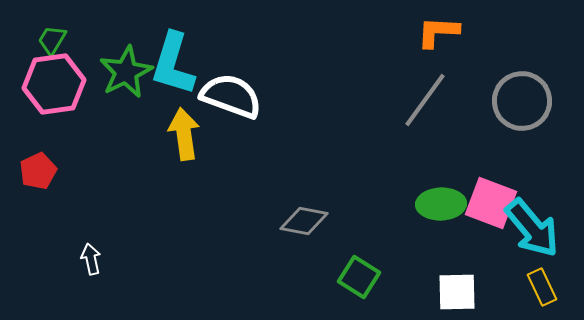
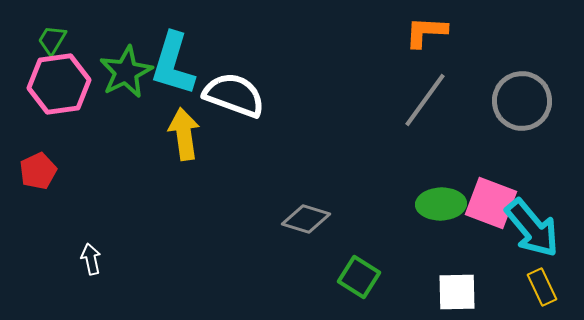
orange L-shape: moved 12 px left
pink hexagon: moved 5 px right
white semicircle: moved 3 px right, 1 px up
gray diamond: moved 2 px right, 2 px up; rotated 6 degrees clockwise
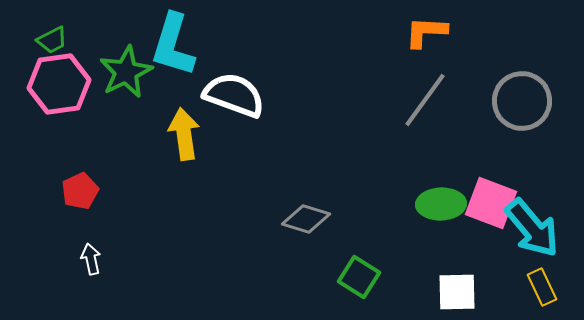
green trapezoid: rotated 148 degrees counterclockwise
cyan L-shape: moved 19 px up
red pentagon: moved 42 px right, 20 px down
